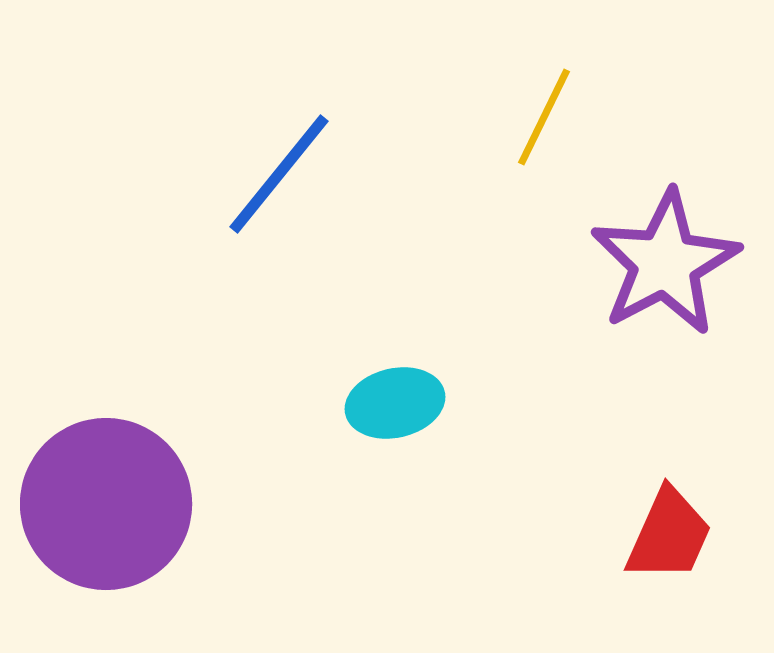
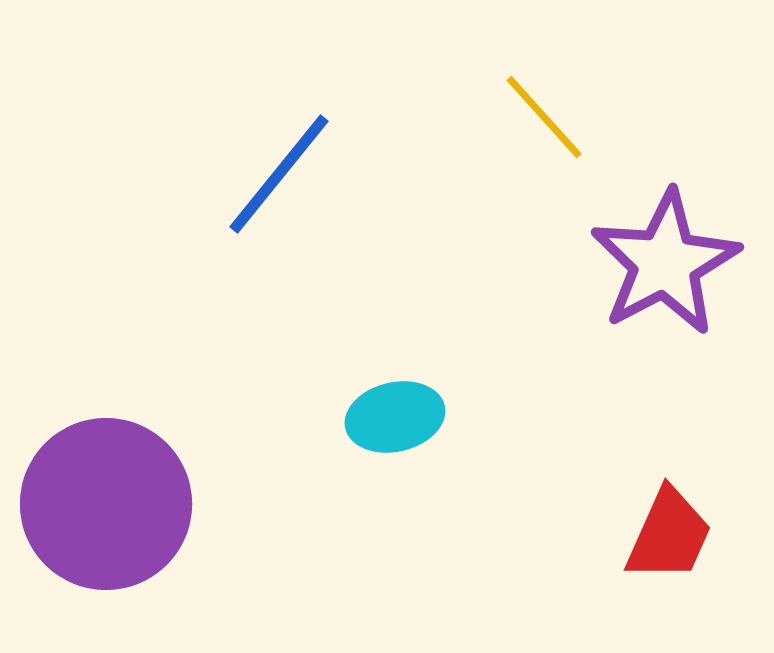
yellow line: rotated 68 degrees counterclockwise
cyan ellipse: moved 14 px down
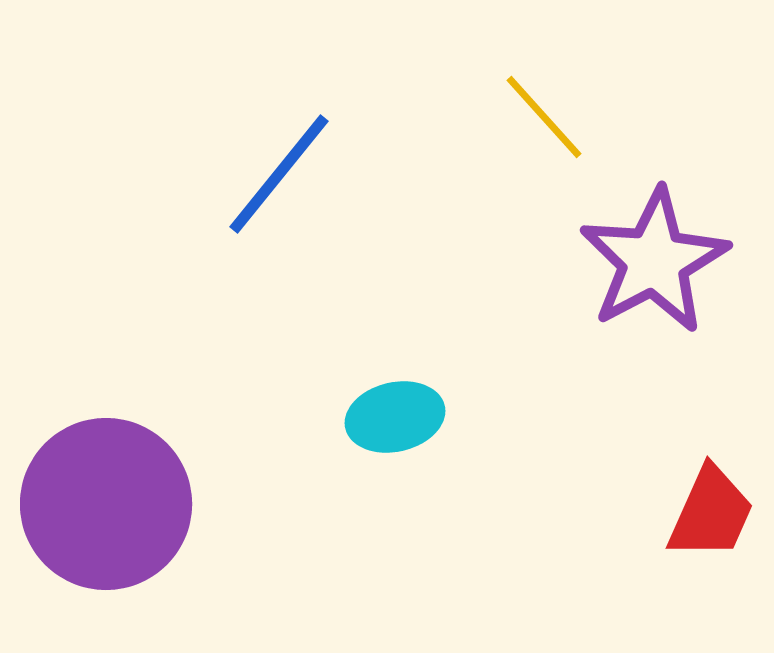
purple star: moved 11 px left, 2 px up
red trapezoid: moved 42 px right, 22 px up
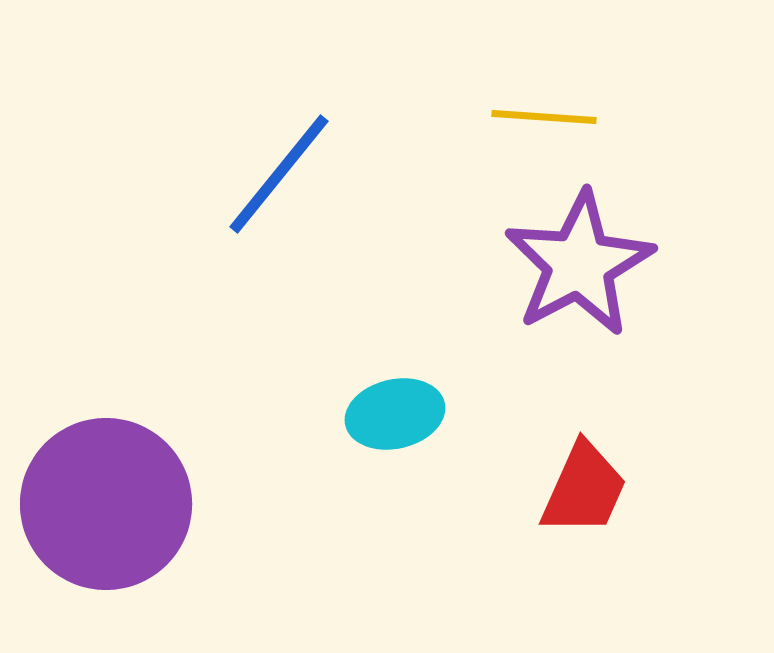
yellow line: rotated 44 degrees counterclockwise
purple star: moved 75 px left, 3 px down
cyan ellipse: moved 3 px up
red trapezoid: moved 127 px left, 24 px up
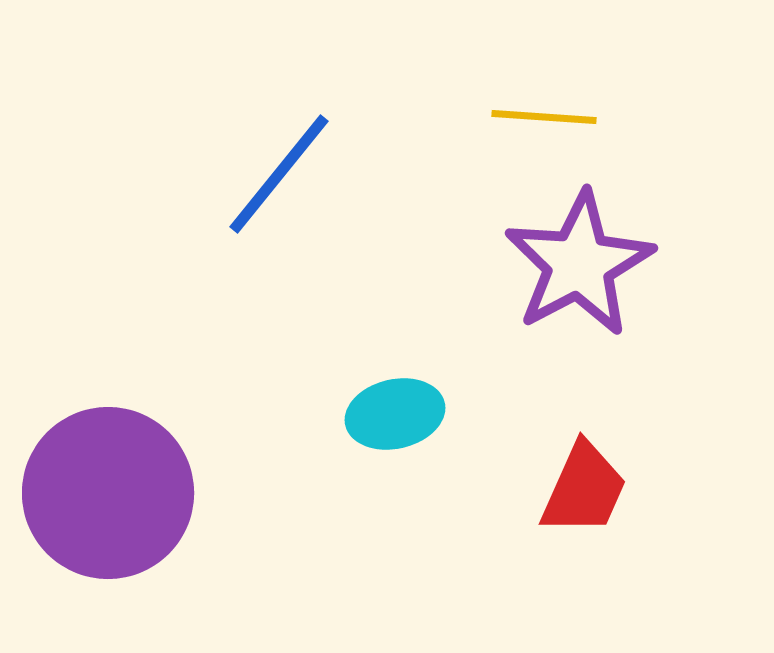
purple circle: moved 2 px right, 11 px up
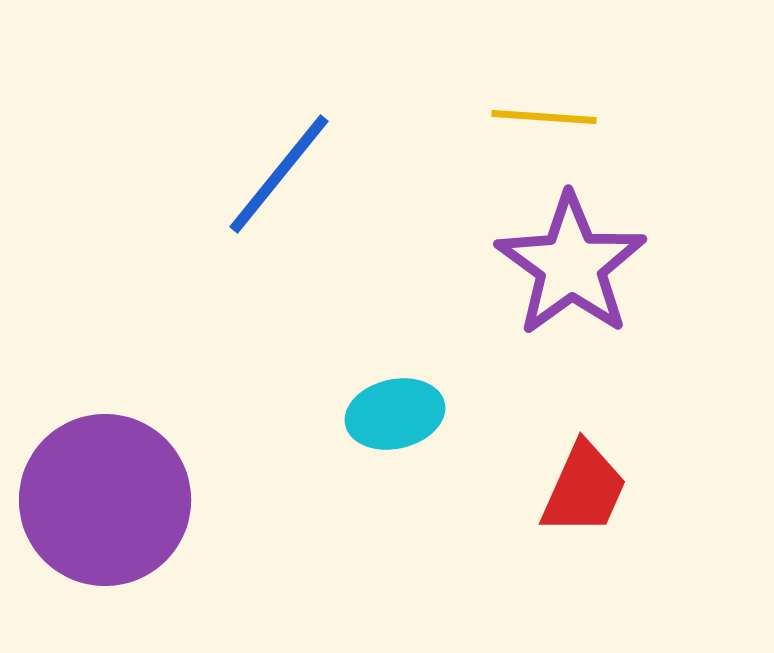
purple star: moved 8 px left, 1 px down; rotated 8 degrees counterclockwise
purple circle: moved 3 px left, 7 px down
